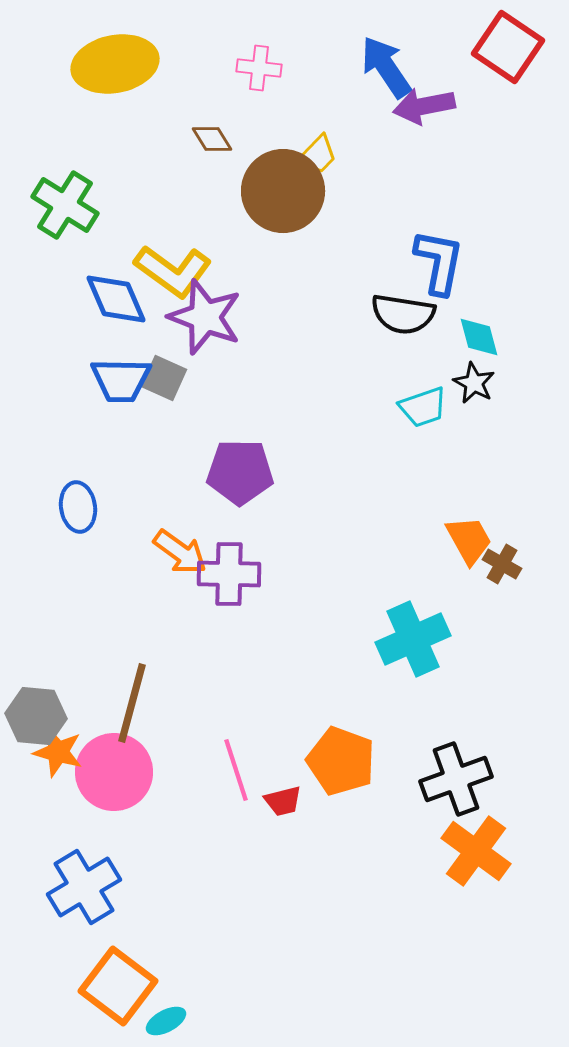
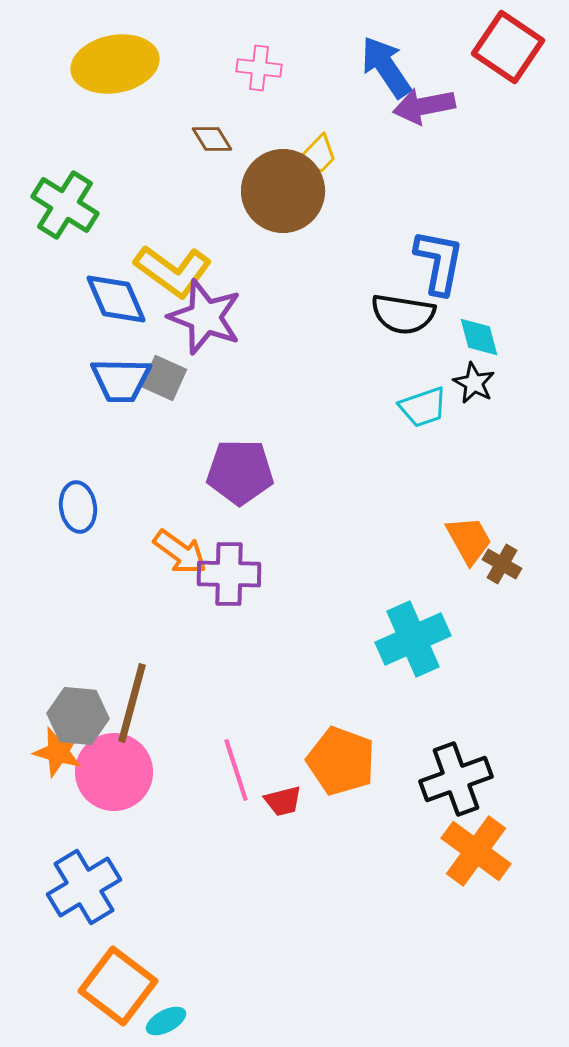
gray hexagon: moved 42 px right
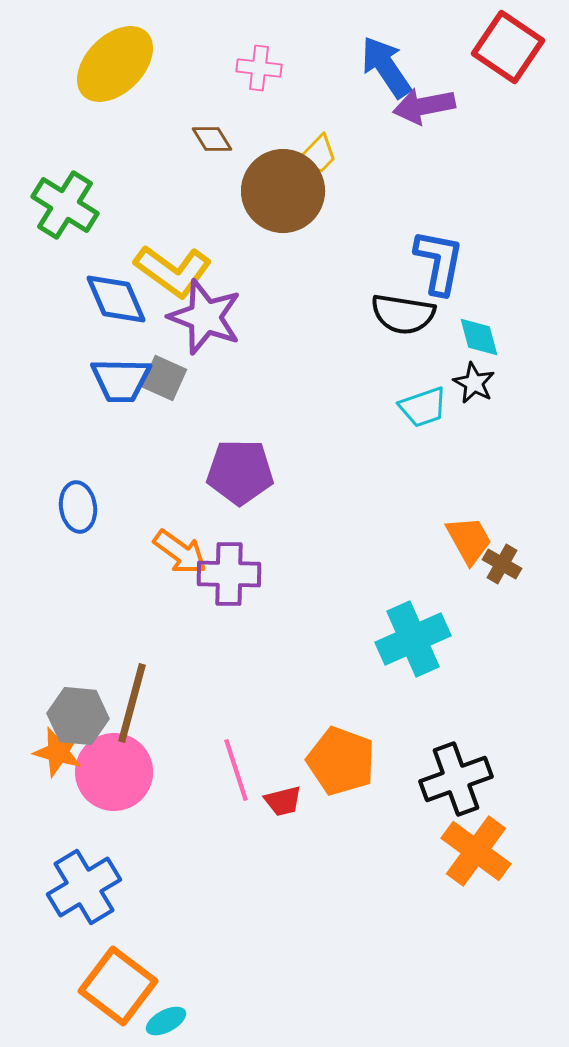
yellow ellipse: rotated 34 degrees counterclockwise
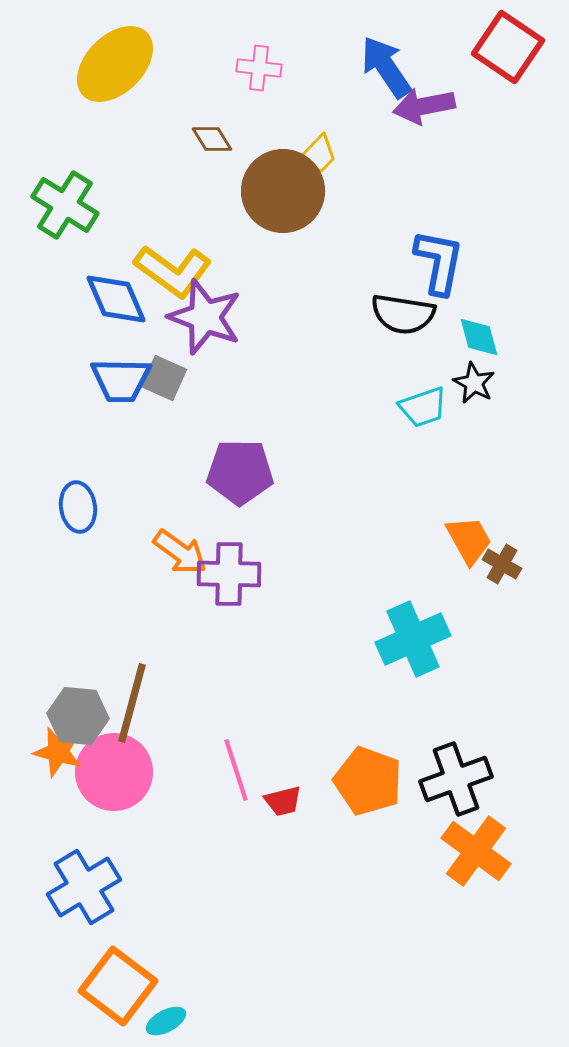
orange pentagon: moved 27 px right, 20 px down
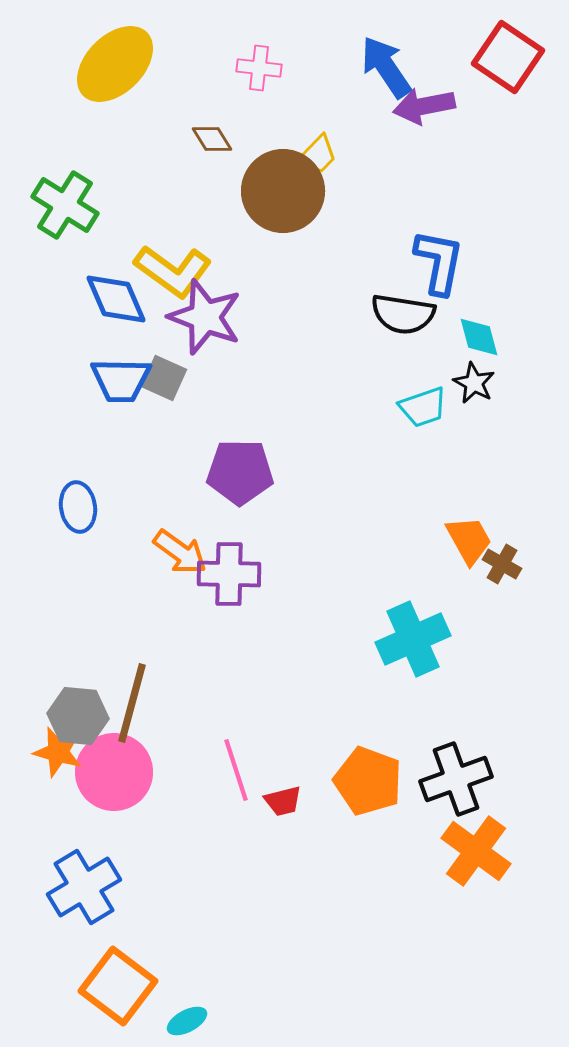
red square: moved 10 px down
cyan ellipse: moved 21 px right
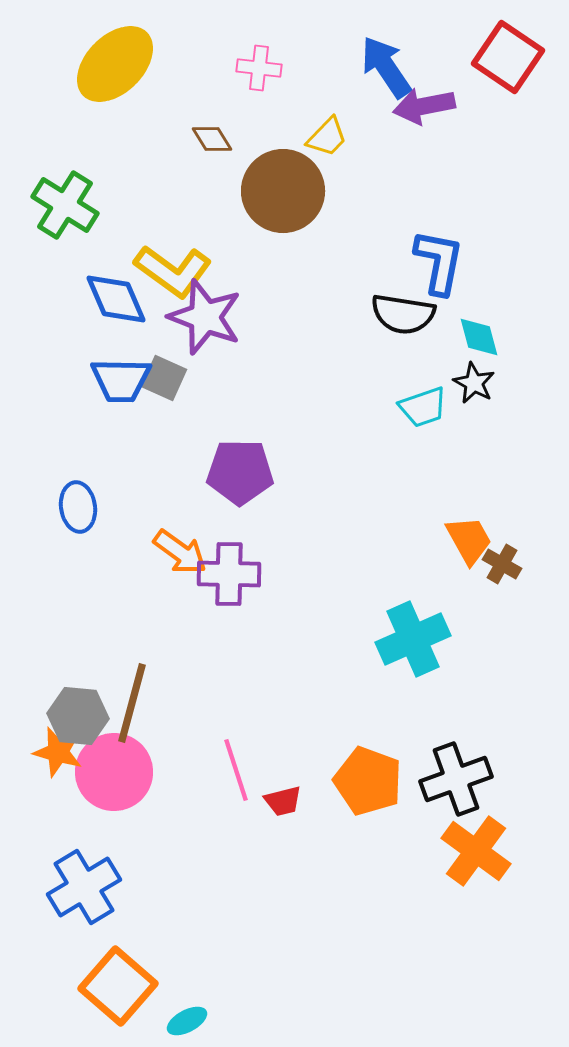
yellow trapezoid: moved 10 px right, 18 px up
orange square: rotated 4 degrees clockwise
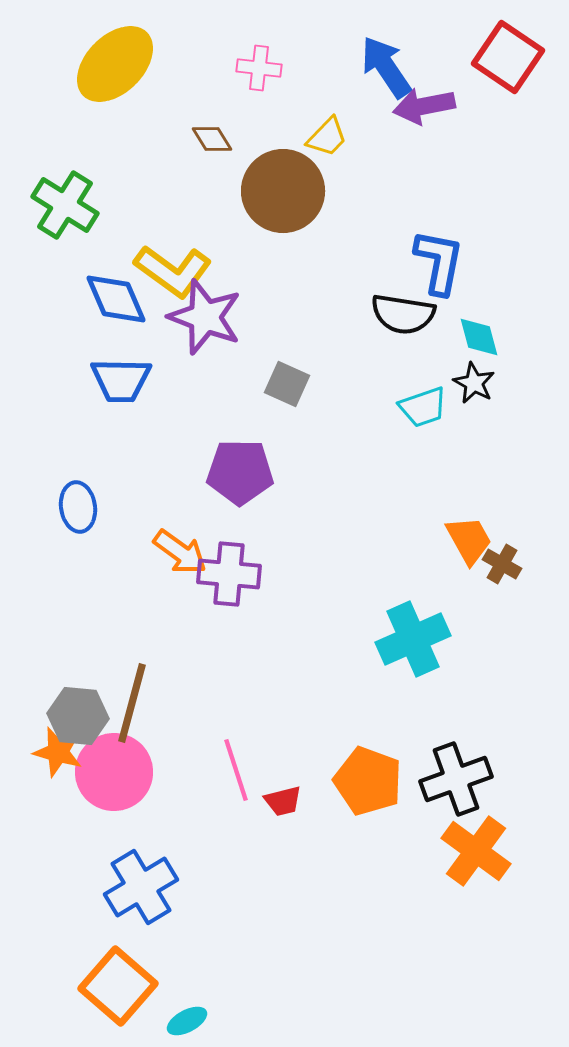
gray square: moved 123 px right, 6 px down
purple cross: rotated 4 degrees clockwise
blue cross: moved 57 px right
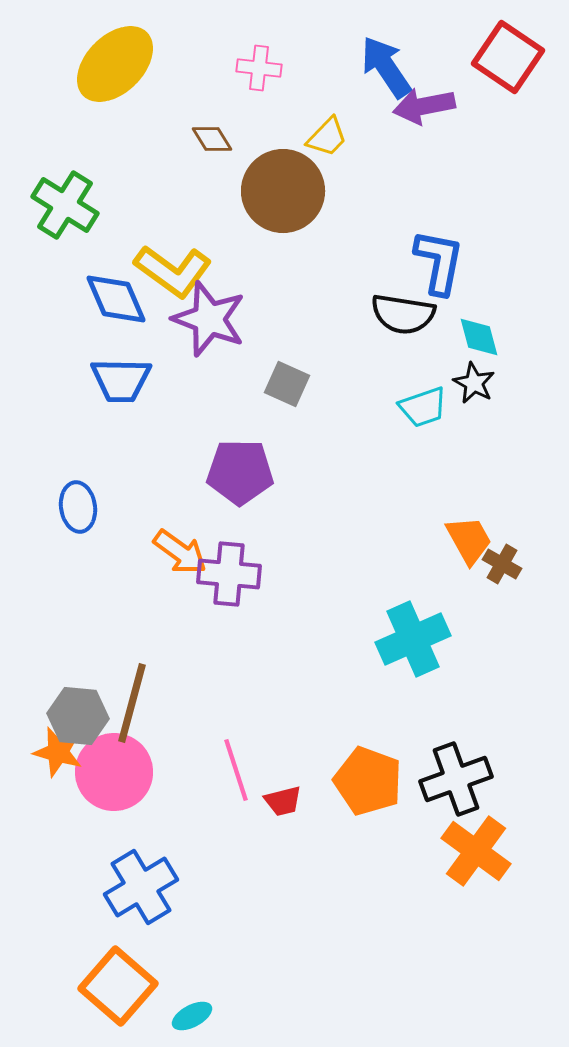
purple star: moved 4 px right, 2 px down
cyan ellipse: moved 5 px right, 5 px up
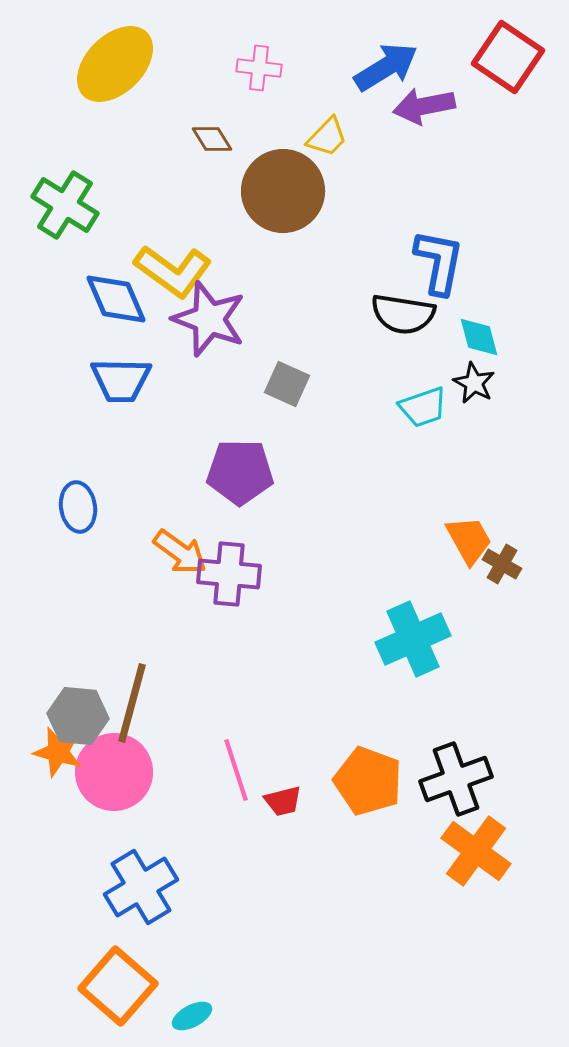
blue arrow: rotated 92 degrees clockwise
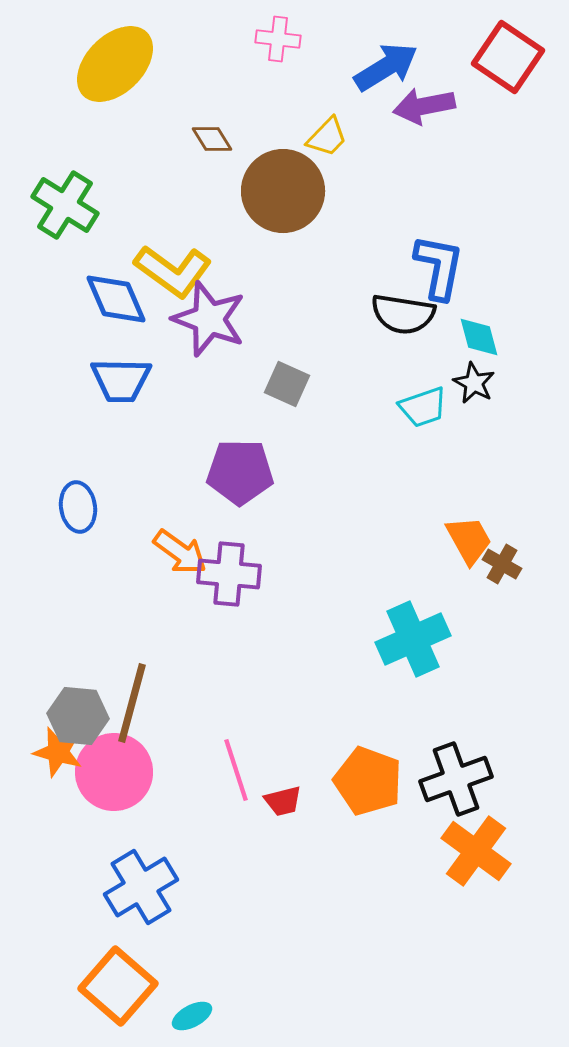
pink cross: moved 19 px right, 29 px up
blue L-shape: moved 5 px down
